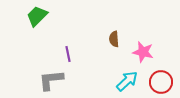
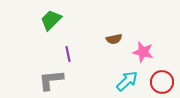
green trapezoid: moved 14 px right, 4 px down
brown semicircle: rotated 98 degrees counterclockwise
red circle: moved 1 px right
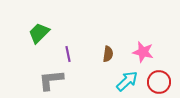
green trapezoid: moved 12 px left, 13 px down
brown semicircle: moved 6 px left, 15 px down; rotated 70 degrees counterclockwise
red circle: moved 3 px left
